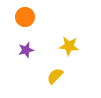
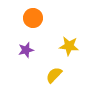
orange circle: moved 8 px right, 1 px down
yellow semicircle: moved 1 px left, 1 px up
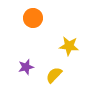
purple star: moved 17 px down
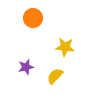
yellow star: moved 4 px left, 1 px down
yellow semicircle: moved 1 px right, 1 px down
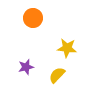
yellow star: moved 2 px right, 1 px down
yellow semicircle: moved 2 px right, 1 px up
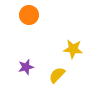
orange circle: moved 4 px left, 3 px up
yellow star: moved 6 px right, 1 px down
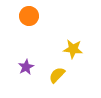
orange circle: moved 1 px down
purple star: rotated 14 degrees counterclockwise
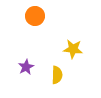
orange circle: moved 6 px right
yellow semicircle: rotated 138 degrees clockwise
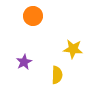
orange circle: moved 2 px left
purple star: moved 2 px left, 5 px up
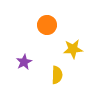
orange circle: moved 14 px right, 9 px down
yellow star: rotated 12 degrees counterclockwise
